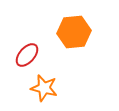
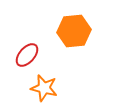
orange hexagon: moved 1 px up
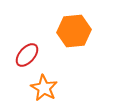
orange star: rotated 16 degrees clockwise
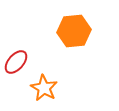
red ellipse: moved 11 px left, 7 px down
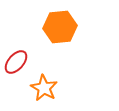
orange hexagon: moved 14 px left, 4 px up
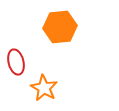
red ellipse: rotated 55 degrees counterclockwise
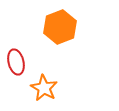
orange hexagon: rotated 16 degrees counterclockwise
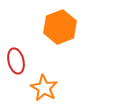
red ellipse: moved 1 px up
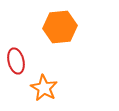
orange hexagon: rotated 16 degrees clockwise
